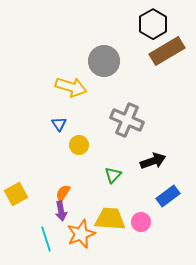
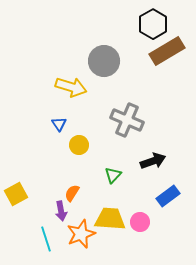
orange semicircle: moved 9 px right
pink circle: moved 1 px left
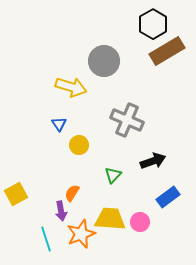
blue rectangle: moved 1 px down
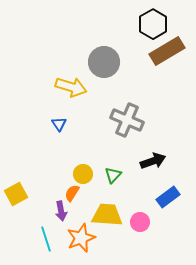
gray circle: moved 1 px down
yellow circle: moved 4 px right, 29 px down
yellow trapezoid: moved 3 px left, 4 px up
orange star: moved 4 px down
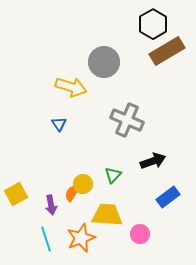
yellow circle: moved 10 px down
purple arrow: moved 10 px left, 6 px up
pink circle: moved 12 px down
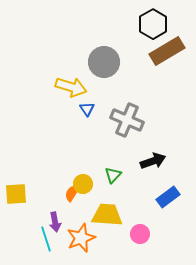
blue triangle: moved 28 px right, 15 px up
yellow square: rotated 25 degrees clockwise
purple arrow: moved 4 px right, 17 px down
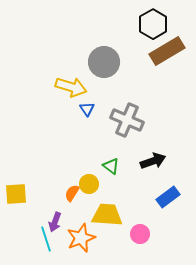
green triangle: moved 2 px left, 9 px up; rotated 36 degrees counterclockwise
yellow circle: moved 6 px right
purple arrow: rotated 30 degrees clockwise
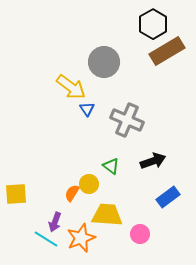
yellow arrow: rotated 20 degrees clockwise
cyan line: rotated 40 degrees counterclockwise
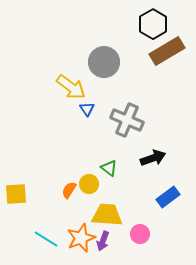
black arrow: moved 3 px up
green triangle: moved 2 px left, 2 px down
orange semicircle: moved 3 px left, 3 px up
purple arrow: moved 48 px right, 19 px down
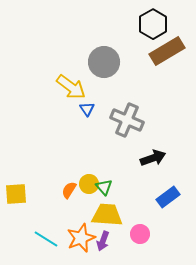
green triangle: moved 5 px left, 19 px down; rotated 12 degrees clockwise
